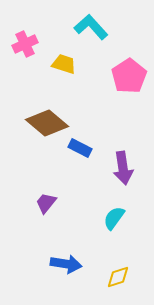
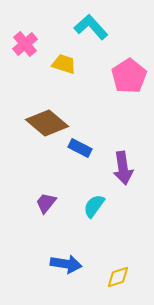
pink cross: rotated 15 degrees counterclockwise
cyan semicircle: moved 20 px left, 12 px up
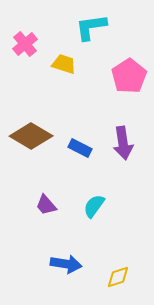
cyan L-shape: rotated 56 degrees counterclockwise
brown diamond: moved 16 px left, 13 px down; rotated 9 degrees counterclockwise
purple arrow: moved 25 px up
purple trapezoid: moved 2 px down; rotated 80 degrees counterclockwise
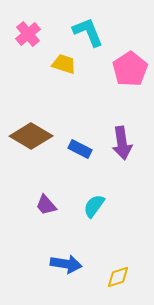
cyan L-shape: moved 3 px left, 5 px down; rotated 76 degrees clockwise
pink cross: moved 3 px right, 10 px up
pink pentagon: moved 1 px right, 7 px up
purple arrow: moved 1 px left
blue rectangle: moved 1 px down
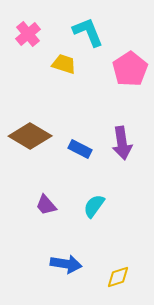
brown diamond: moved 1 px left
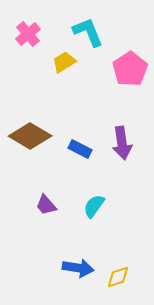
yellow trapezoid: moved 2 px up; rotated 50 degrees counterclockwise
blue arrow: moved 12 px right, 4 px down
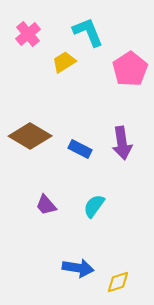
yellow diamond: moved 5 px down
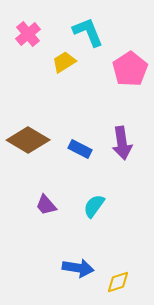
brown diamond: moved 2 px left, 4 px down
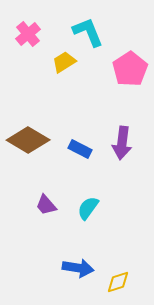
purple arrow: rotated 16 degrees clockwise
cyan semicircle: moved 6 px left, 2 px down
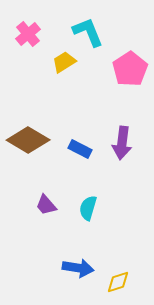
cyan semicircle: rotated 20 degrees counterclockwise
